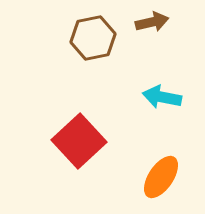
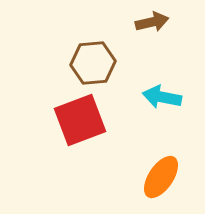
brown hexagon: moved 25 px down; rotated 6 degrees clockwise
red square: moved 1 px right, 21 px up; rotated 22 degrees clockwise
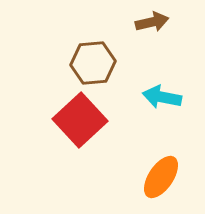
red square: rotated 22 degrees counterclockwise
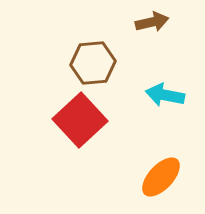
cyan arrow: moved 3 px right, 2 px up
orange ellipse: rotated 9 degrees clockwise
